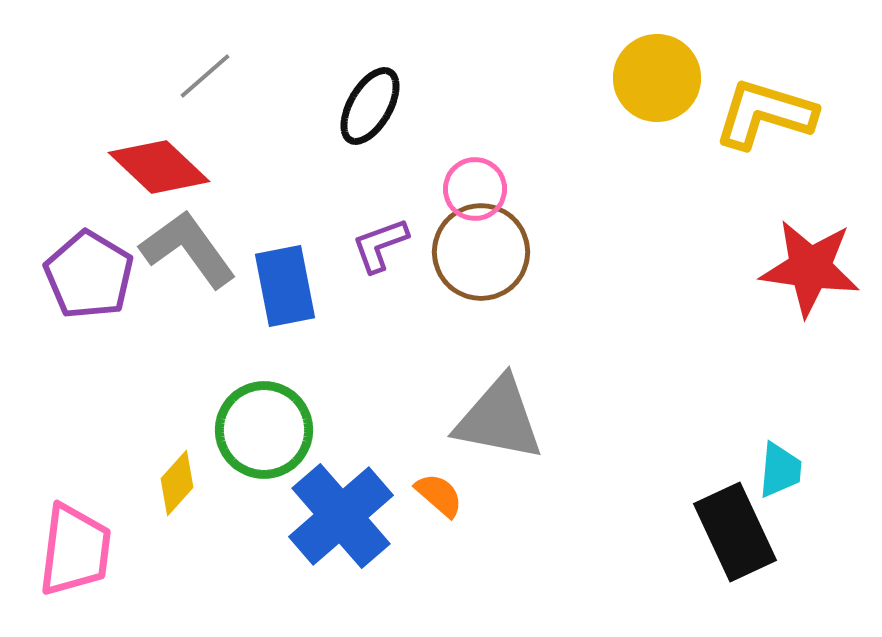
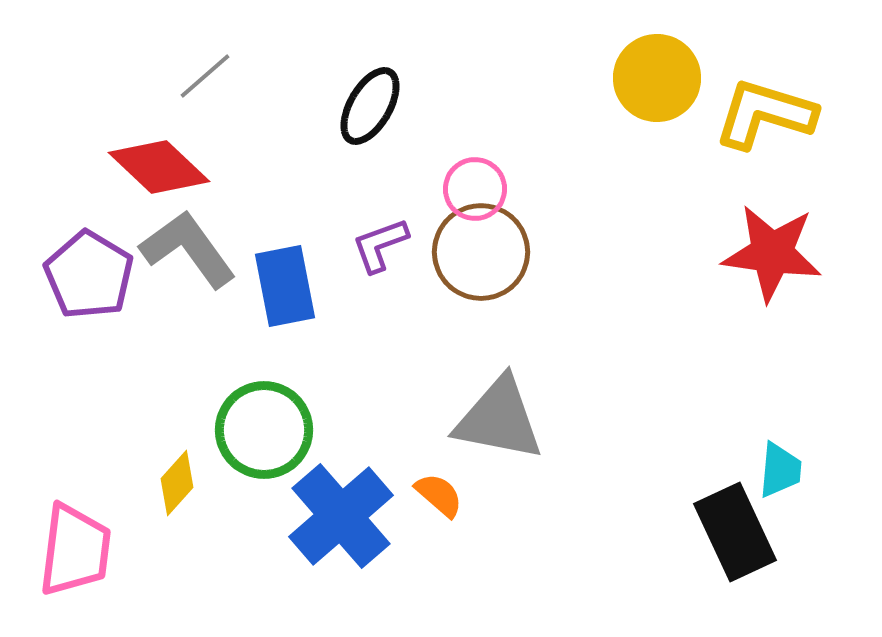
red star: moved 38 px left, 15 px up
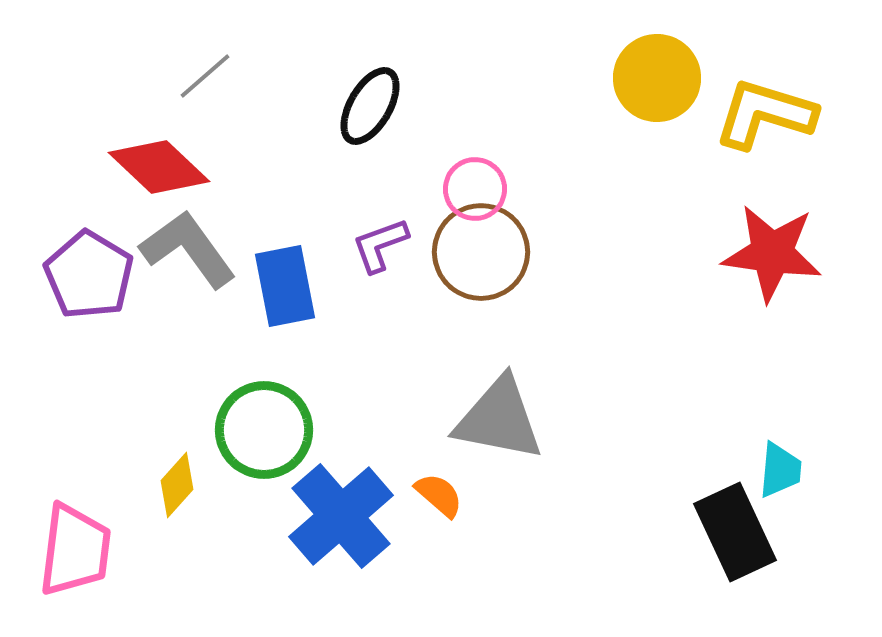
yellow diamond: moved 2 px down
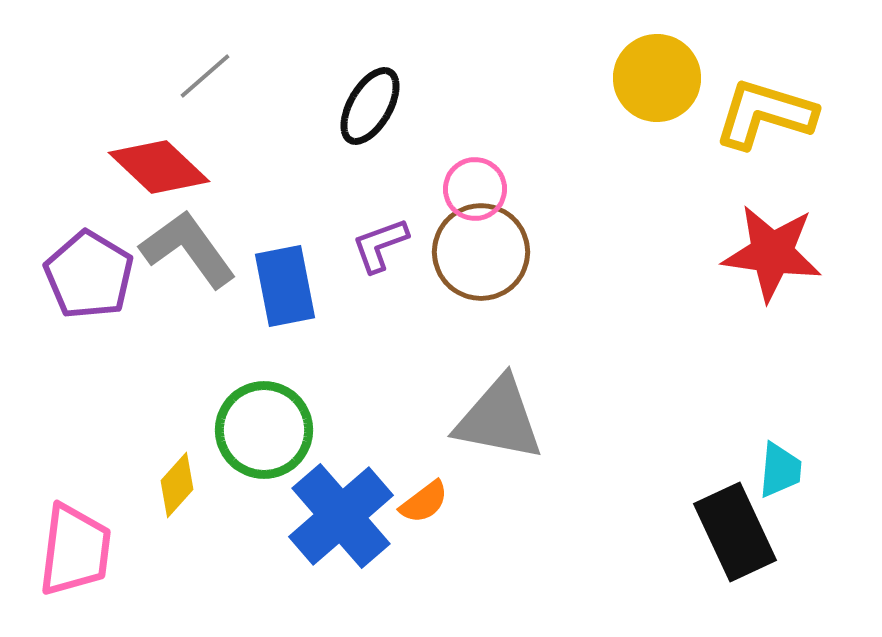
orange semicircle: moved 15 px left, 7 px down; rotated 102 degrees clockwise
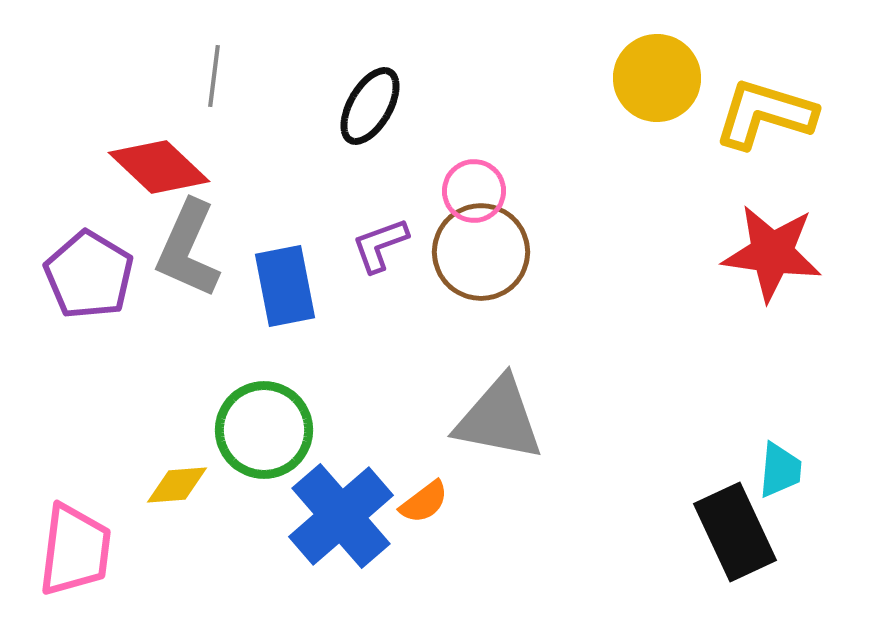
gray line: moved 9 px right; rotated 42 degrees counterclockwise
pink circle: moved 1 px left, 2 px down
gray L-shape: rotated 120 degrees counterclockwise
yellow diamond: rotated 44 degrees clockwise
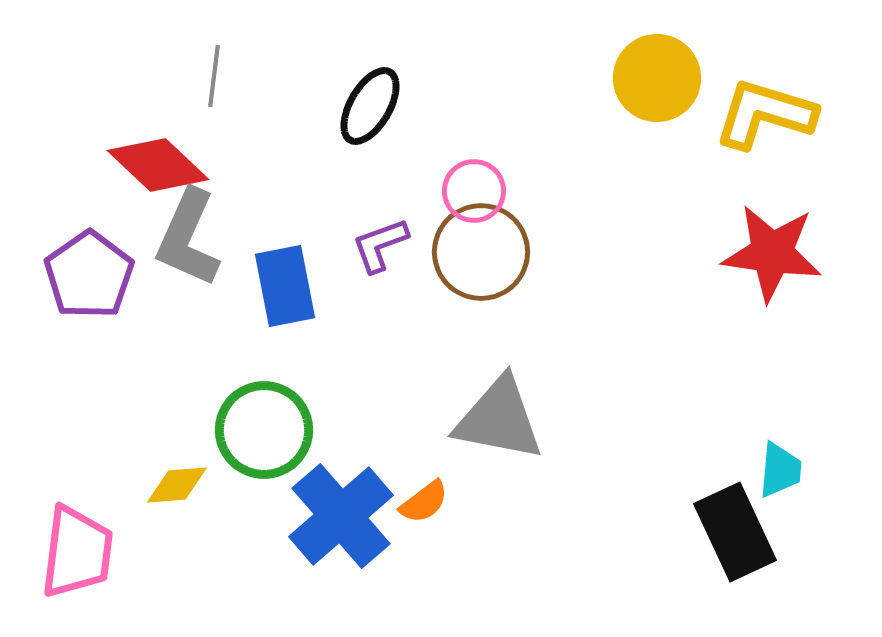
red diamond: moved 1 px left, 2 px up
gray L-shape: moved 11 px up
purple pentagon: rotated 6 degrees clockwise
pink trapezoid: moved 2 px right, 2 px down
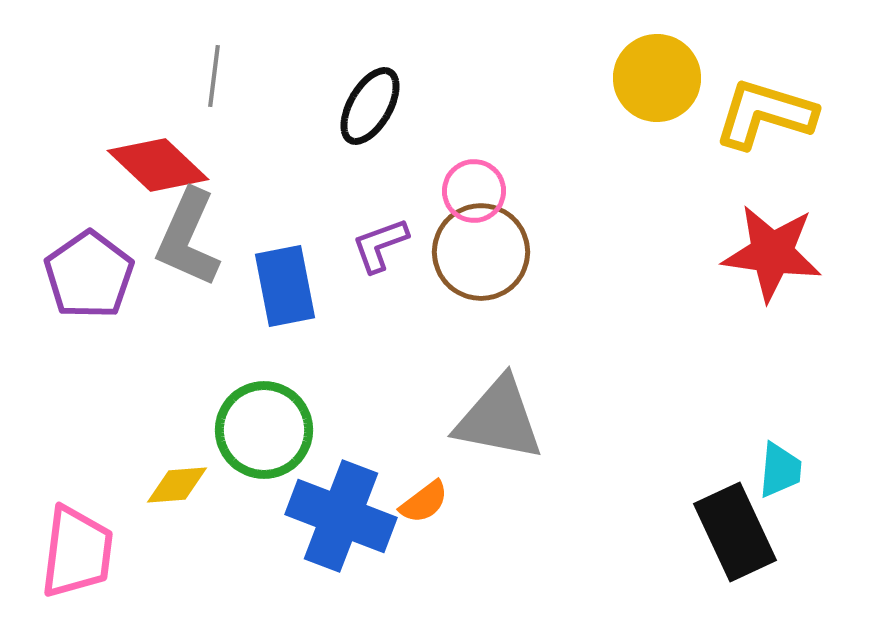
blue cross: rotated 28 degrees counterclockwise
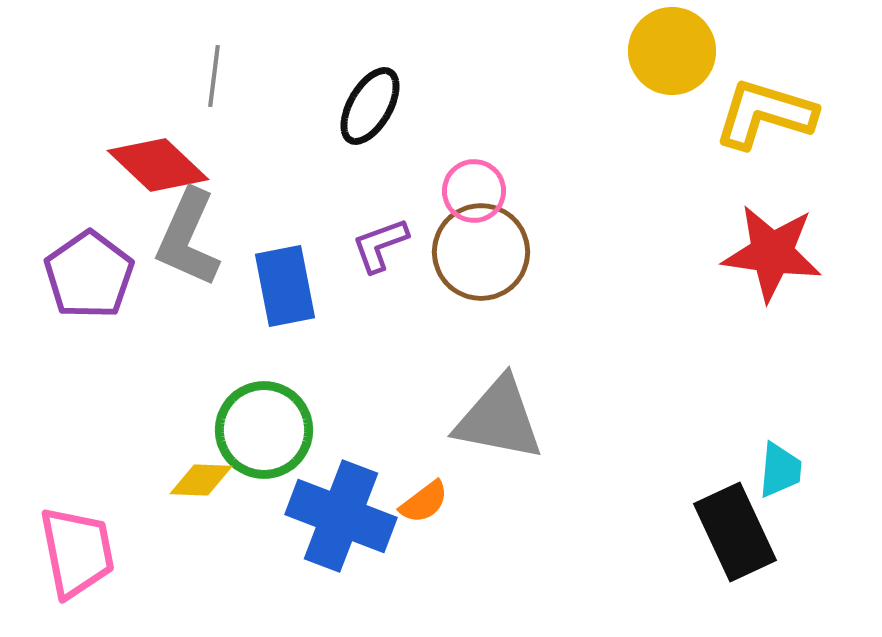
yellow circle: moved 15 px right, 27 px up
yellow diamond: moved 24 px right, 5 px up; rotated 6 degrees clockwise
pink trapezoid: rotated 18 degrees counterclockwise
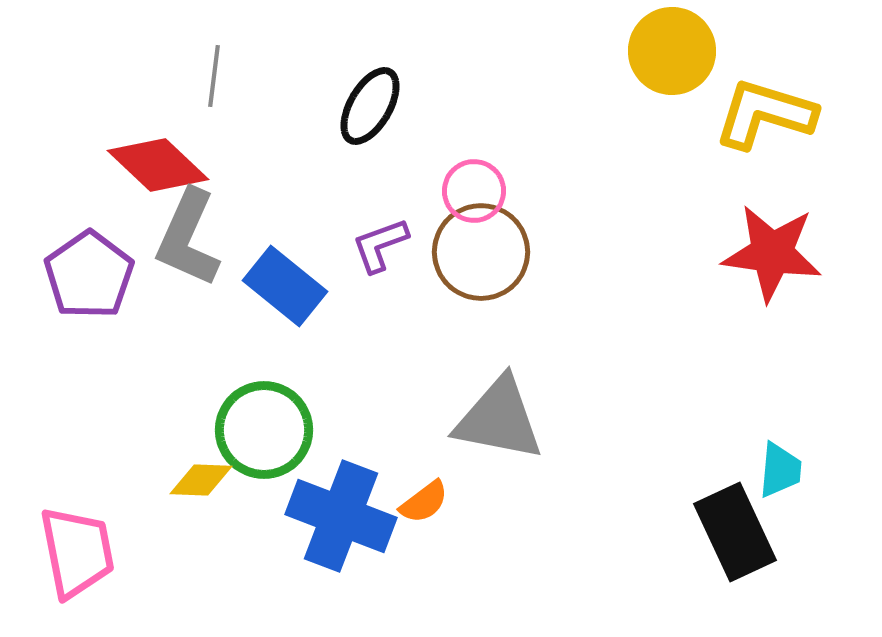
blue rectangle: rotated 40 degrees counterclockwise
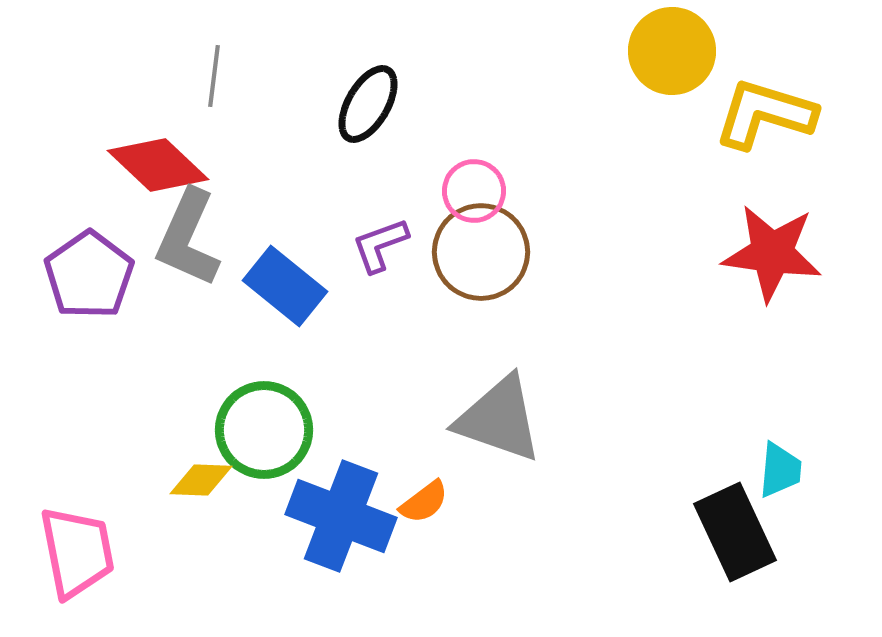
black ellipse: moved 2 px left, 2 px up
gray triangle: rotated 8 degrees clockwise
